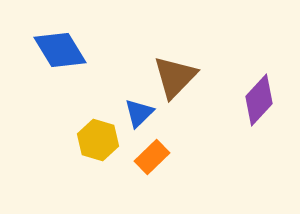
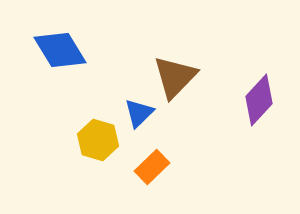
orange rectangle: moved 10 px down
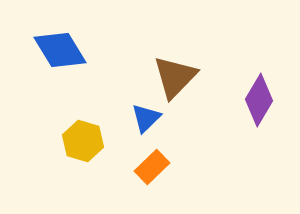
purple diamond: rotated 12 degrees counterclockwise
blue triangle: moved 7 px right, 5 px down
yellow hexagon: moved 15 px left, 1 px down
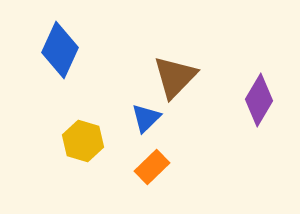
blue diamond: rotated 56 degrees clockwise
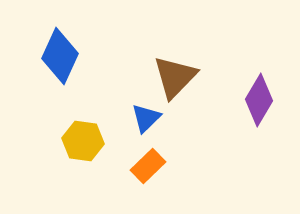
blue diamond: moved 6 px down
yellow hexagon: rotated 9 degrees counterclockwise
orange rectangle: moved 4 px left, 1 px up
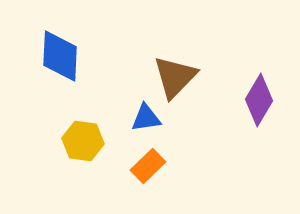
blue diamond: rotated 22 degrees counterclockwise
blue triangle: rotated 36 degrees clockwise
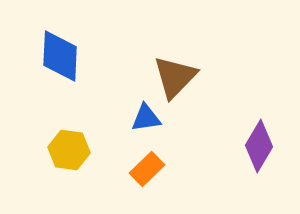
purple diamond: moved 46 px down
yellow hexagon: moved 14 px left, 9 px down
orange rectangle: moved 1 px left, 3 px down
